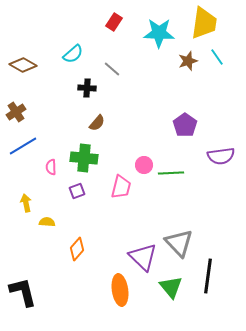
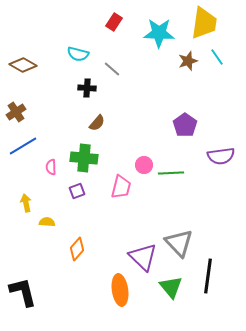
cyan semicircle: moved 5 px right; rotated 55 degrees clockwise
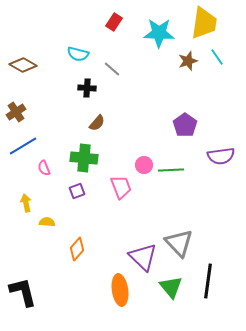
pink semicircle: moved 7 px left, 1 px down; rotated 21 degrees counterclockwise
green line: moved 3 px up
pink trapezoid: rotated 35 degrees counterclockwise
black line: moved 5 px down
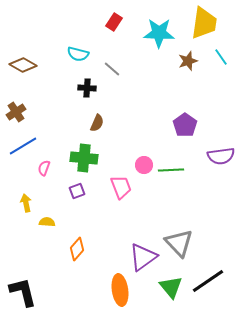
cyan line: moved 4 px right
brown semicircle: rotated 18 degrees counterclockwise
pink semicircle: rotated 42 degrees clockwise
purple triangle: rotated 40 degrees clockwise
black line: rotated 48 degrees clockwise
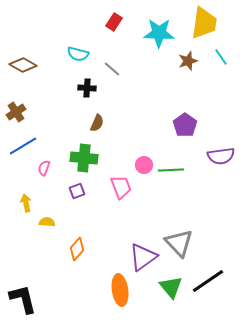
black L-shape: moved 7 px down
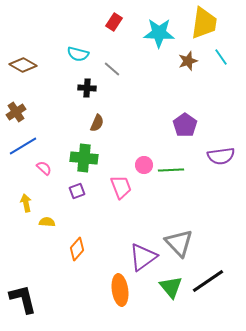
pink semicircle: rotated 112 degrees clockwise
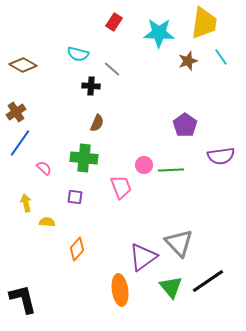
black cross: moved 4 px right, 2 px up
blue line: moved 3 px left, 3 px up; rotated 24 degrees counterclockwise
purple square: moved 2 px left, 6 px down; rotated 28 degrees clockwise
